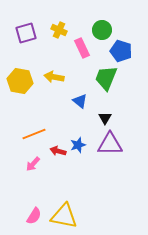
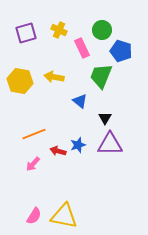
green trapezoid: moved 5 px left, 2 px up
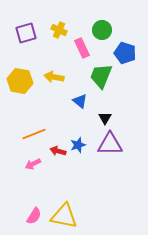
blue pentagon: moved 4 px right, 2 px down
pink arrow: rotated 21 degrees clockwise
